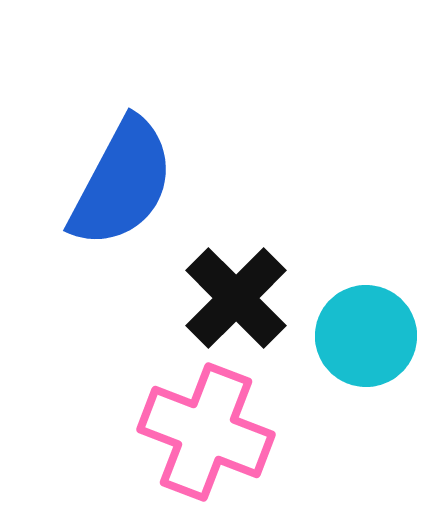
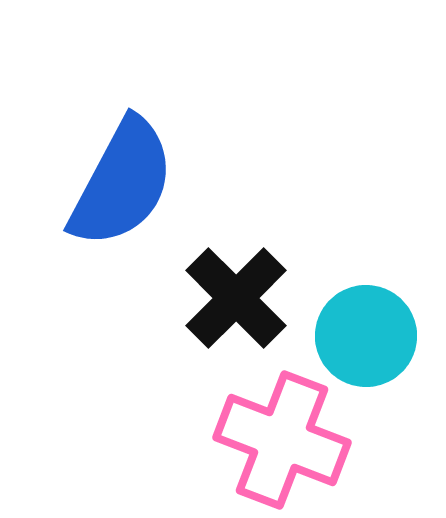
pink cross: moved 76 px right, 8 px down
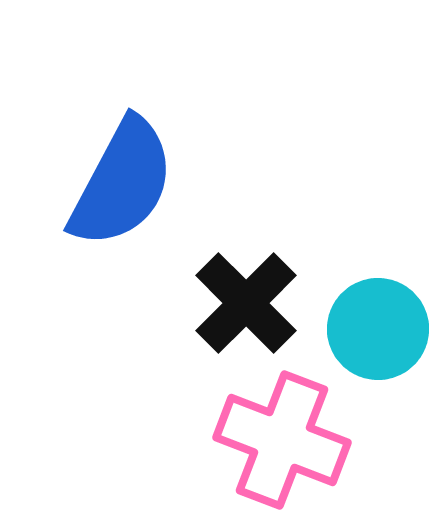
black cross: moved 10 px right, 5 px down
cyan circle: moved 12 px right, 7 px up
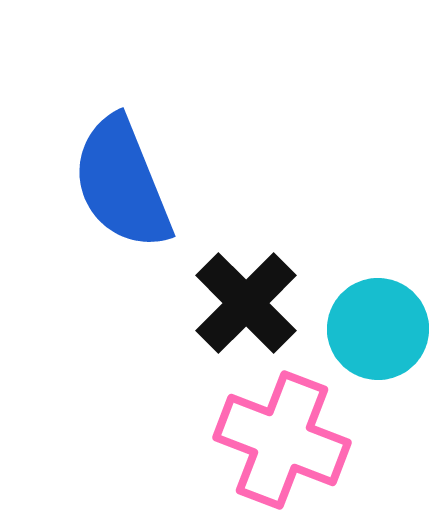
blue semicircle: rotated 130 degrees clockwise
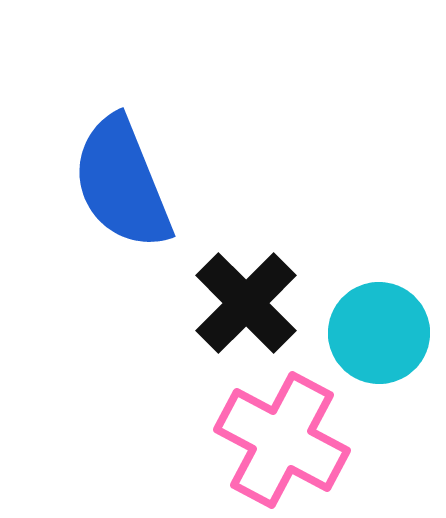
cyan circle: moved 1 px right, 4 px down
pink cross: rotated 7 degrees clockwise
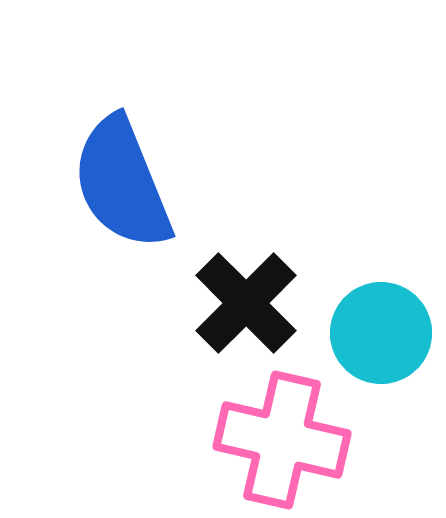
cyan circle: moved 2 px right
pink cross: rotated 15 degrees counterclockwise
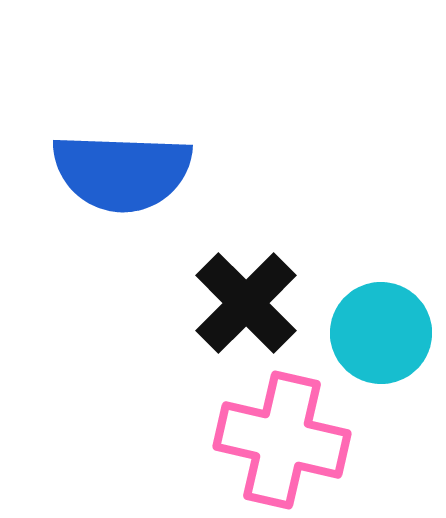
blue semicircle: moved 11 px up; rotated 66 degrees counterclockwise
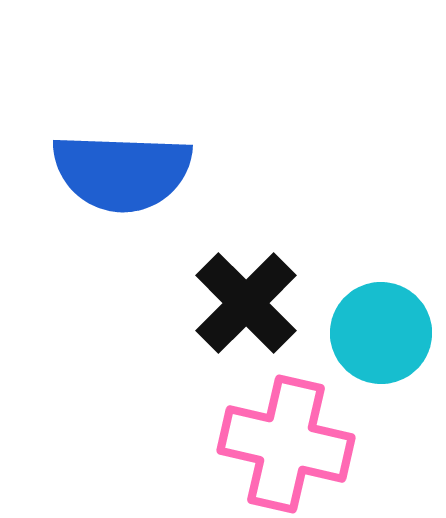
pink cross: moved 4 px right, 4 px down
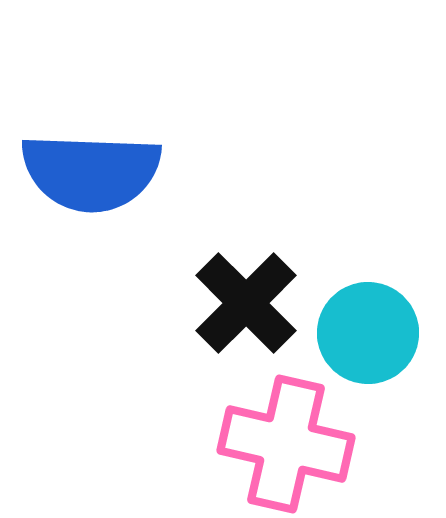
blue semicircle: moved 31 px left
cyan circle: moved 13 px left
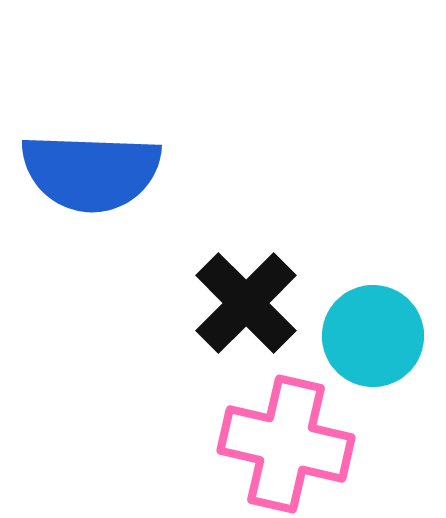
cyan circle: moved 5 px right, 3 px down
